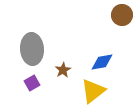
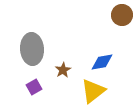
purple square: moved 2 px right, 4 px down
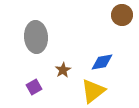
gray ellipse: moved 4 px right, 12 px up
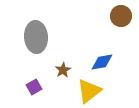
brown circle: moved 1 px left, 1 px down
yellow triangle: moved 4 px left
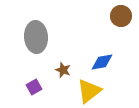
brown star: rotated 21 degrees counterclockwise
